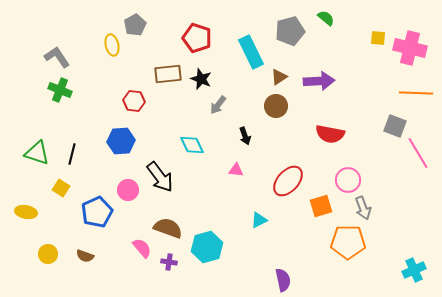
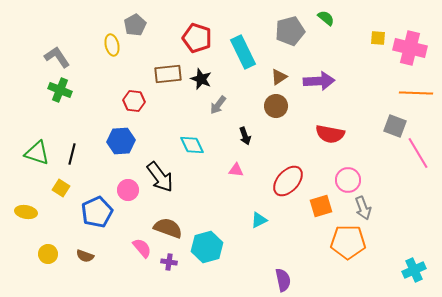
cyan rectangle at (251, 52): moved 8 px left
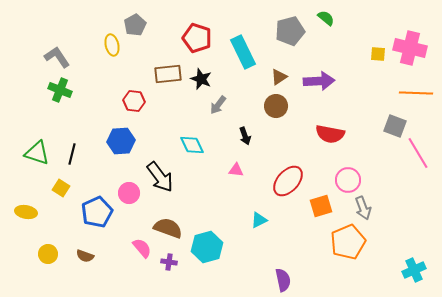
yellow square at (378, 38): moved 16 px down
pink circle at (128, 190): moved 1 px right, 3 px down
orange pentagon at (348, 242): rotated 24 degrees counterclockwise
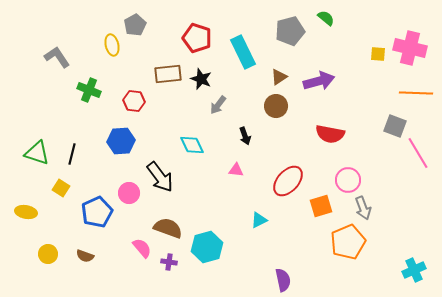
purple arrow at (319, 81): rotated 12 degrees counterclockwise
green cross at (60, 90): moved 29 px right
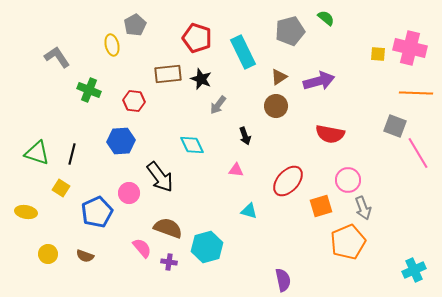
cyan triangle at (259, 220): moved 10 px left, 9 px up; rotated 42 degrees clockwise
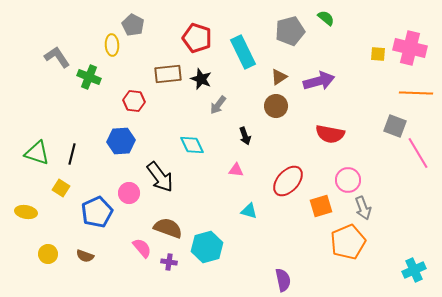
gray pentagon at (135, 25): moved 2 px left; rotated 15 degrees counterclockwise
yellow ellipse at (112, 45): rotated 10 degrees clockwise
green cross at (89, 90): moved 13 px up
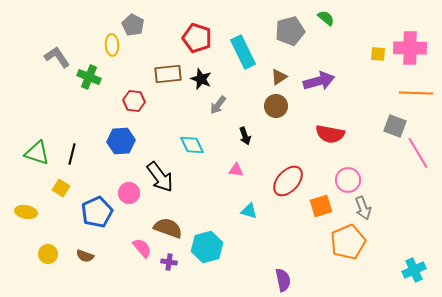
pink cross at (410, 48): rotated 12 degrees counterclockwise
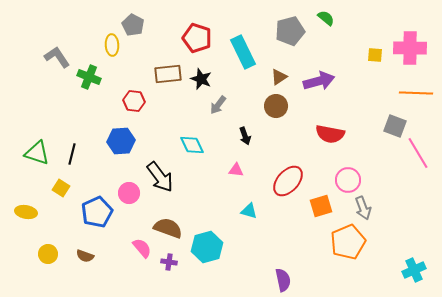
yellow square at (378, 54): moved 3 px left, 1 px down
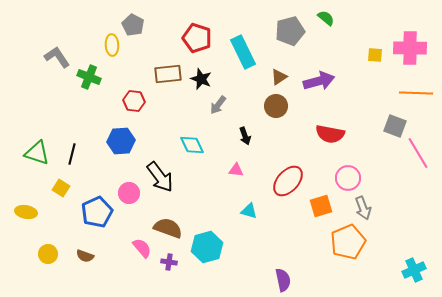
pink circle at (348, 180): moved 2 px up
